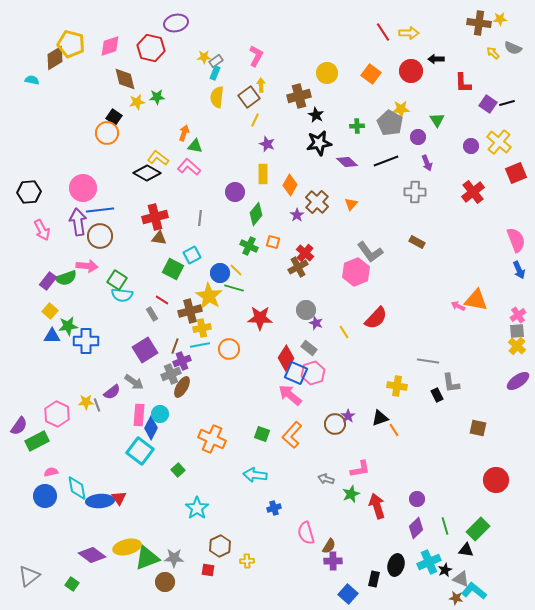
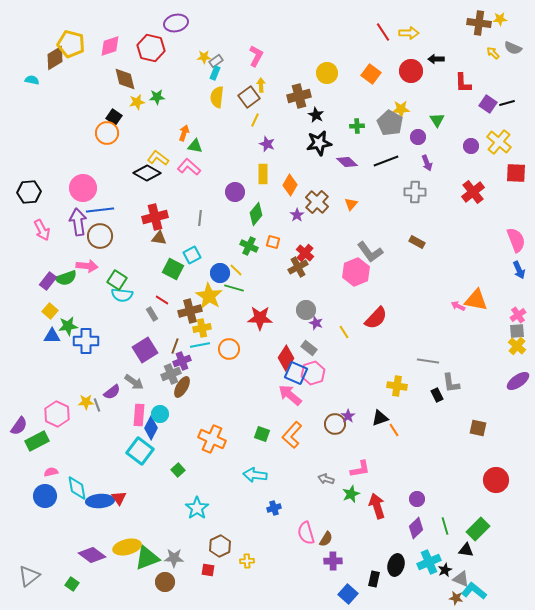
red square at (516, 173): rotated 25 degrees clockwise
brown semicircle at (329, 546): moved 3 px left, 7 px up
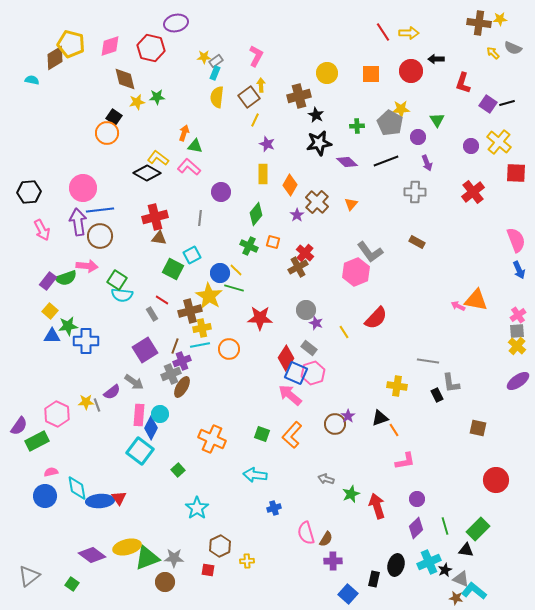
orange square at (371, 74): rotated 36 degrees counterclockwise
red L-shape at (463, 83): rotated 20 degrees clockwise
purple circle at (235, 192): moved 14 px left
pink L-shape at (360, 469): moved 45 px right, 8 px up
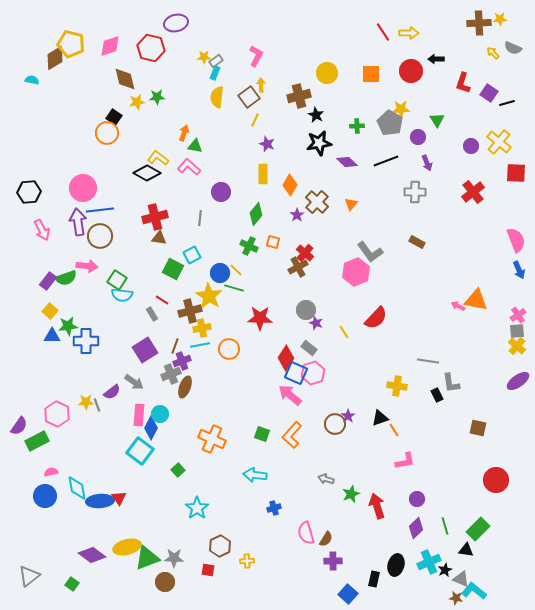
brown cross at (479, 23): rotated 10 degrees counterclockwise
purple square at (488, 104): moved 1 px right, 11 px up
brown ellipse at (182, 387): moved 3 px right; rotated 10 degrees counterclockwise
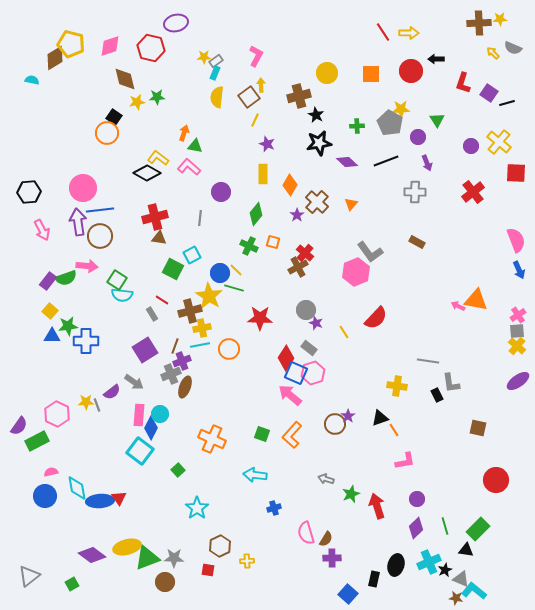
purple cross at (333, 561): moved 1 px left, 3 px up
green square at (72, 584): rotated 24 degrees clockwise
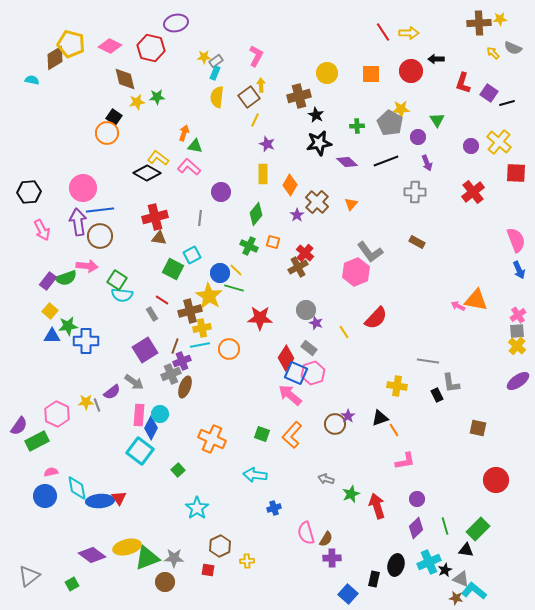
pink diamond at (110, 46): rotated 45 degrees clockwise
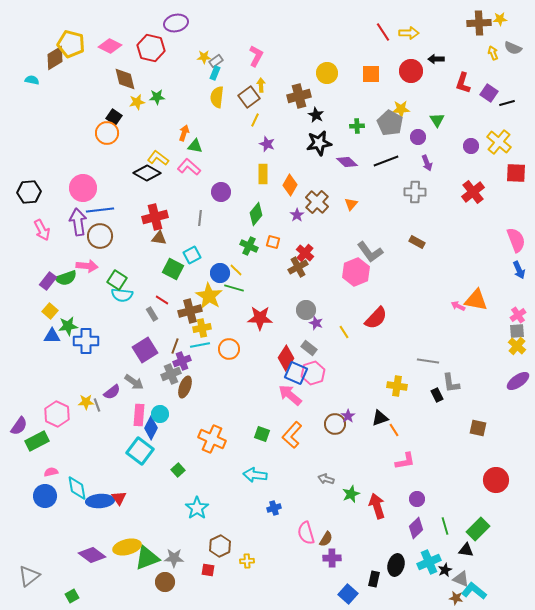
yellow arrow at (493, 53): rotated 24 degrees clockwise
green square at (72, 584): moved 12 px down
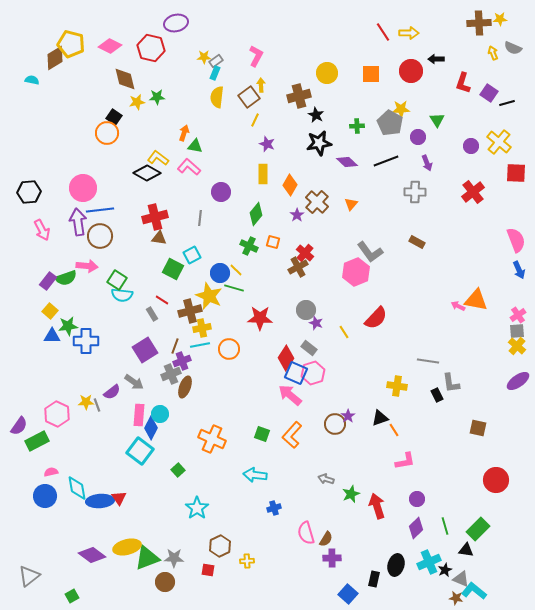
yellow star at (209, 296): rotated 8 degrees counterclockwise
